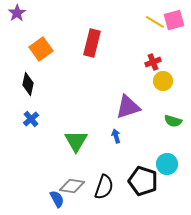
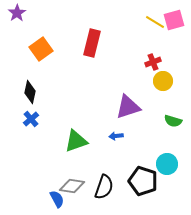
black diamond: moved 2 px right, 8 px down
blue arrow: rotated 80 degrees counterclockwise
green triangle: rotated 40 degrees clockwise
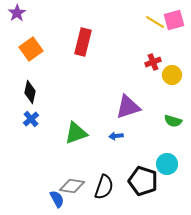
red rectangle: moved 9 px left, 1 px up
orange square: moved 10 px left
yellow circle: moved 9 px right, 6 px up
green triangle: moved 8 px up
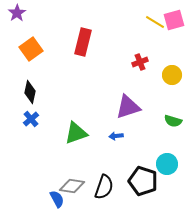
red cross: moved 13 px left
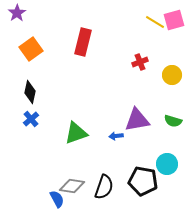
purple triangle: moved 9 px right, 13 px down; rotated 8 degrees clockwise
black pentagon: rotated 8 degrees counterclockwise
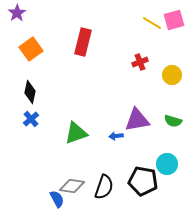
yellow line: moved 3 px left, 1 px down
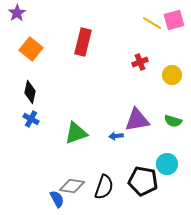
orange square: rotated 15 degrees counterclockwise
blue cross: rotated 21 degrees counterclockwise
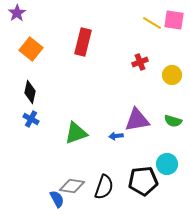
pink square: rotated 25 degrees clockwise
black pentagon: rotated 16 degrees counterclockwise
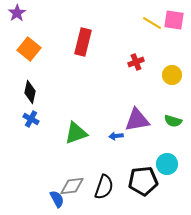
orange square: moved 2 px left
red cross: moved 4 px left
gray diamond: rotated 15 degrees counterclockwise
